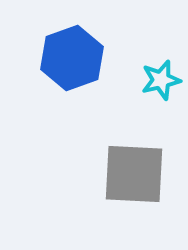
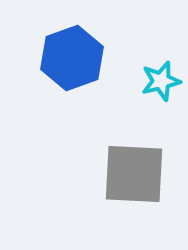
cyan star: moved 1 px down
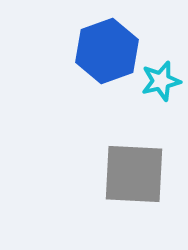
blue hexagon: moved 35 px right, 7 px up
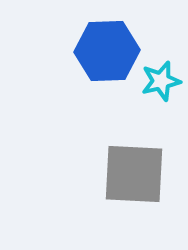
blue hexagon: rotated 18 degrees clockwise
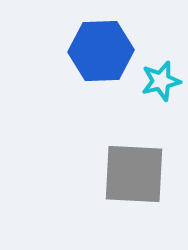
blue hexagon: moved 6 px left
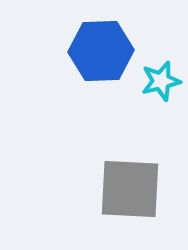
gray square: moved 4 px left, 15 px down
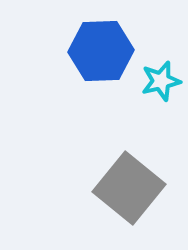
gray square: moved 1 px left, 1 px up; rotated 36 degrees clockwise
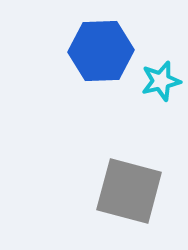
gray square: moved 3 px down; rotated 24 degrees counterclockwise
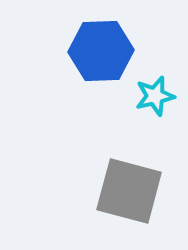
cyan star: moved 6 px left, 15 px down
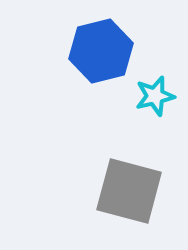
blue hexagon: rotated 12 degrees counterclockwise
